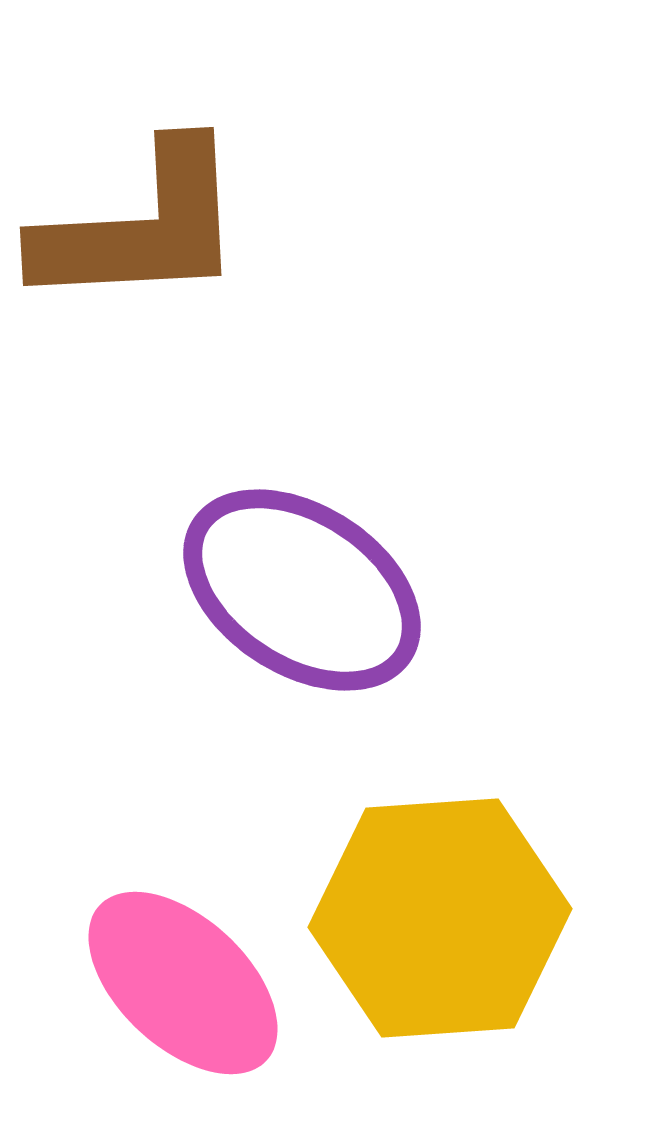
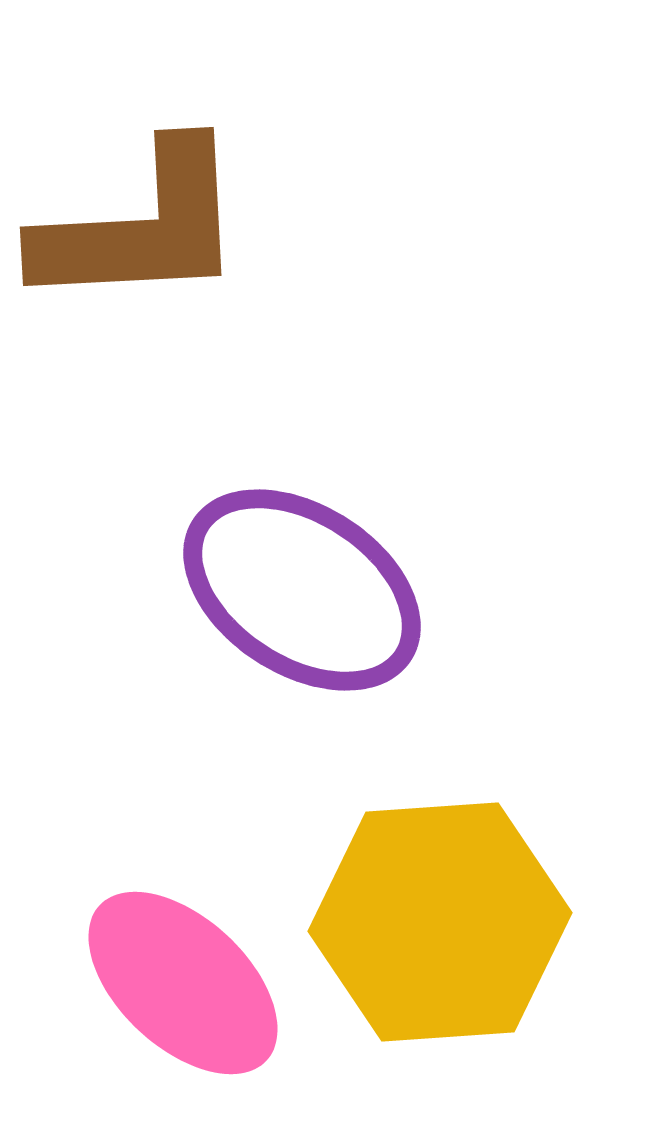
yellow hexagon: moved 4 px down
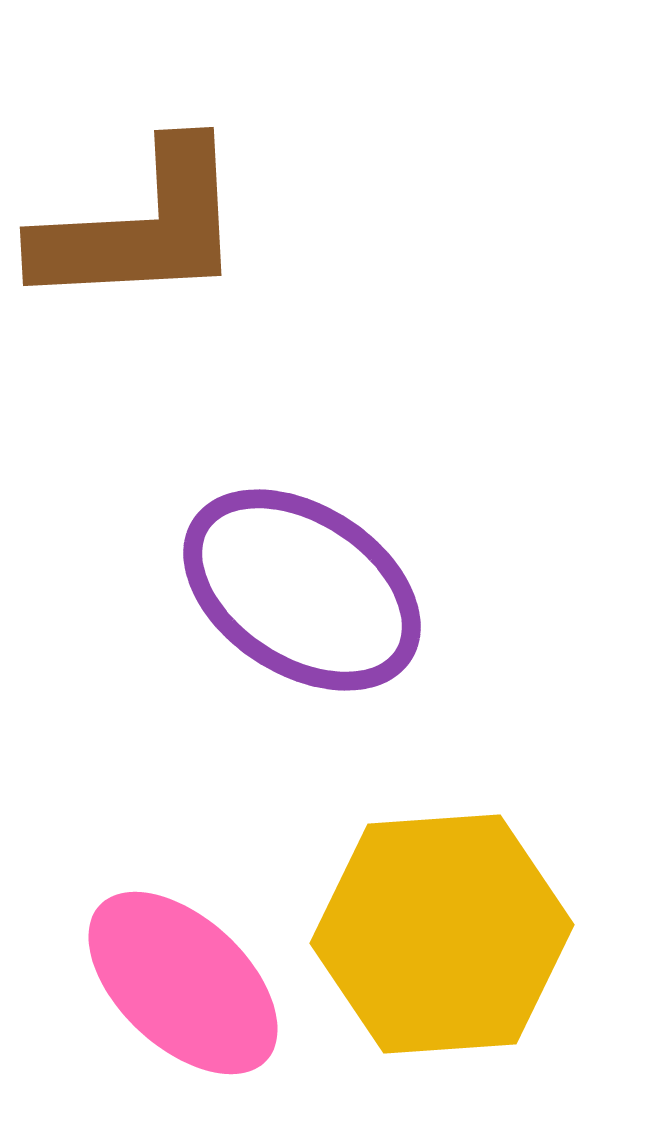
yellow hexagon: moved 2 px right, 12 px down
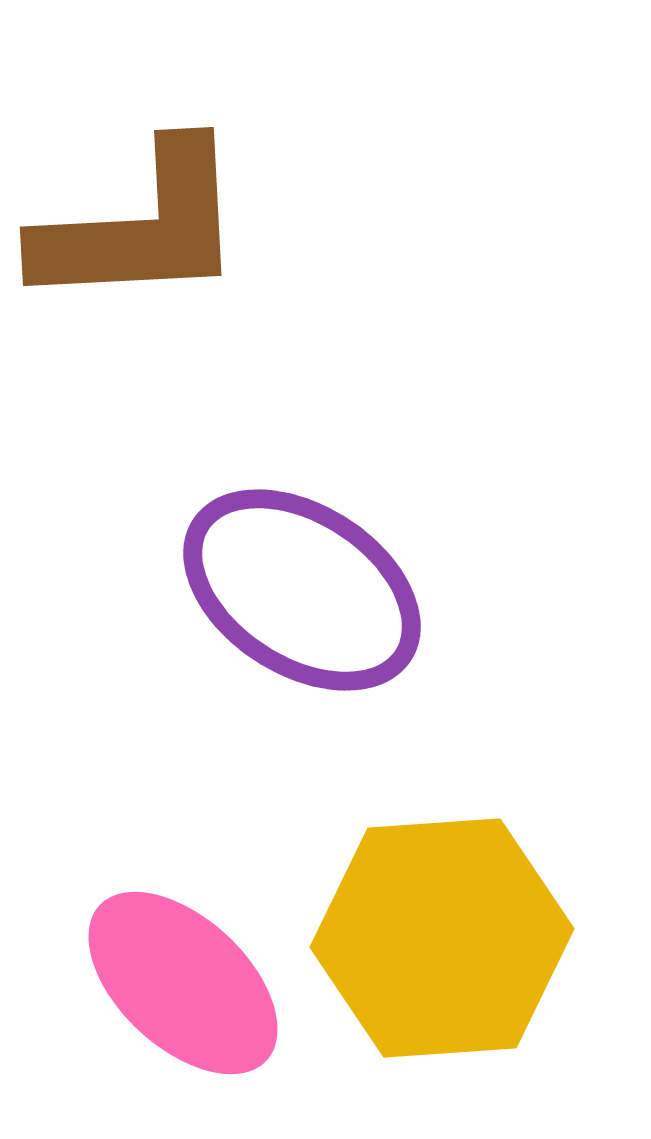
yellow hexagon: moved 4 px down
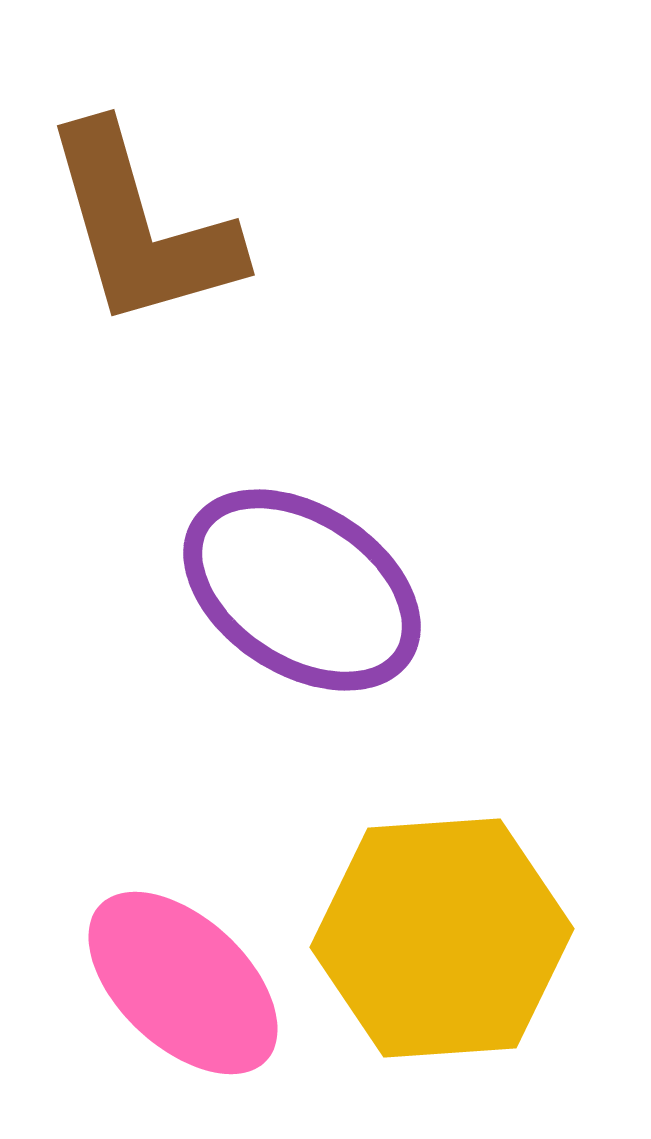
brown L-shape: rotated 77 degrees clockwise
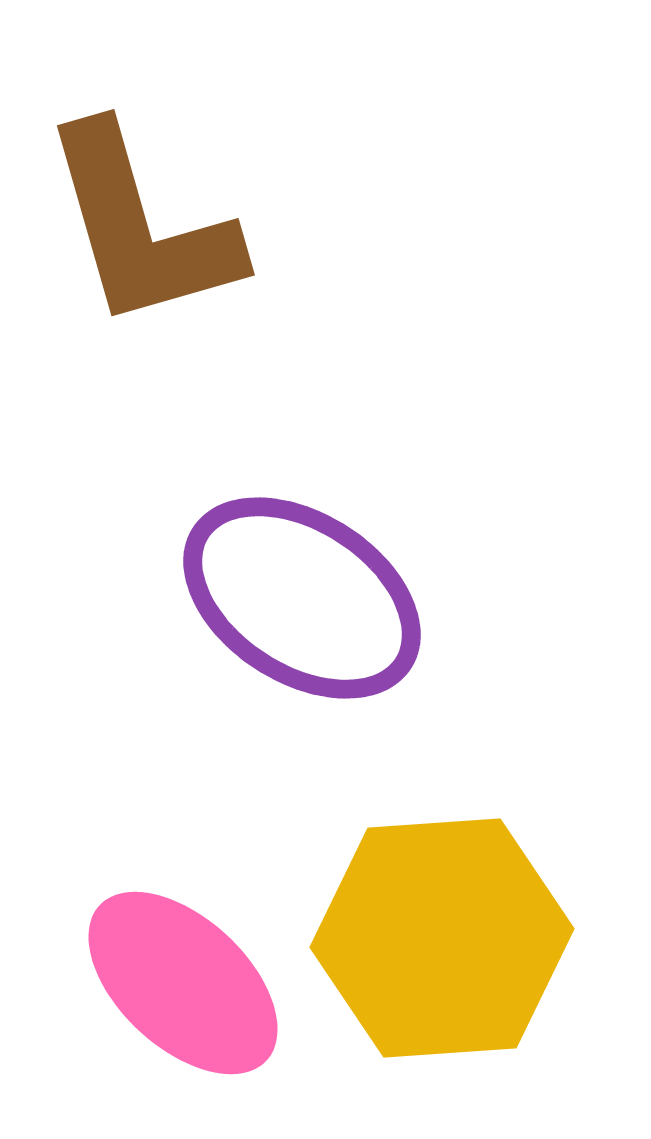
purple ellipse: moved 8 px down
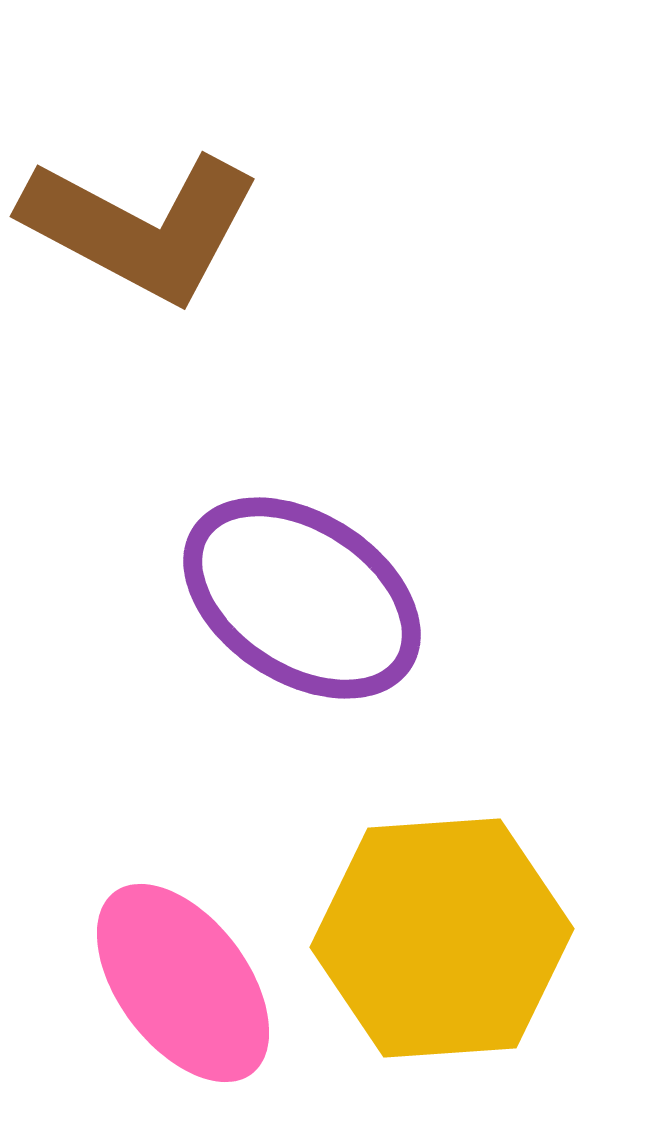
brown L-shape: rotated 46 degrees counterclockwise
pink ellipse: rotated 10 degrees clockwise
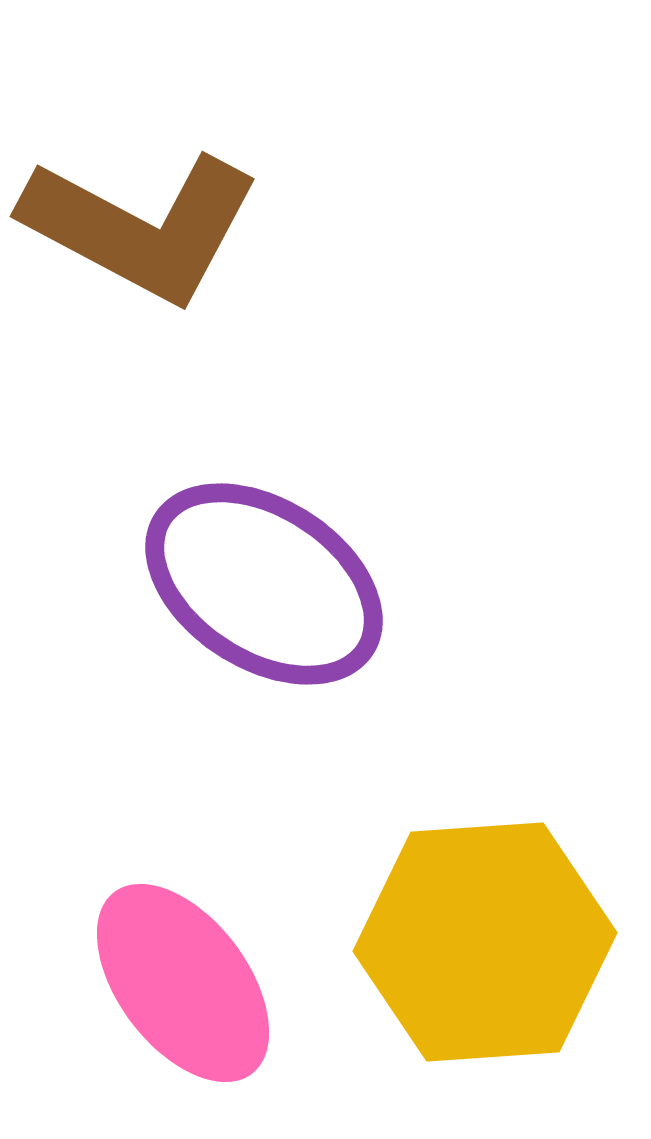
purple ellipse: moved 38 px left, 14 px up
yellow hexagon: moved 43 px right, 4 px down
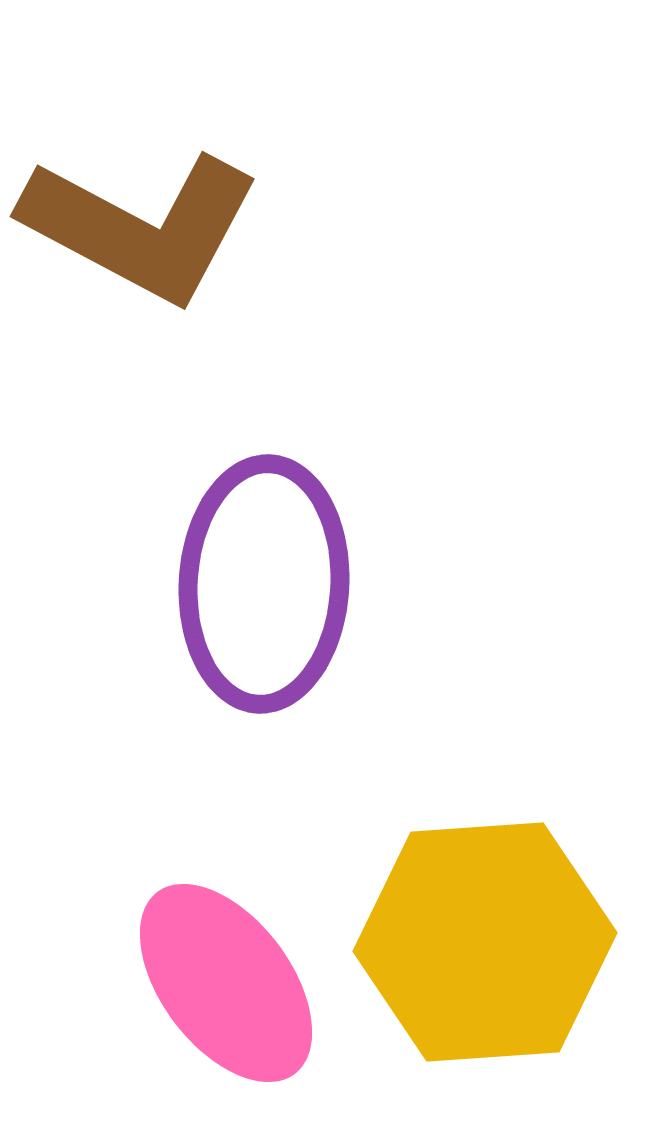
purple ellipse: rotated 60 degrees clockwise
pink ellipse: moved 43 px right
